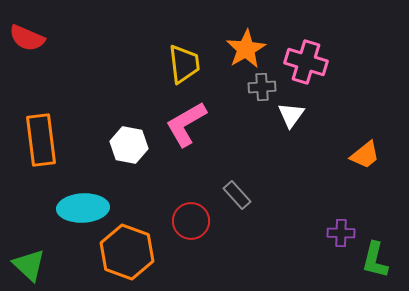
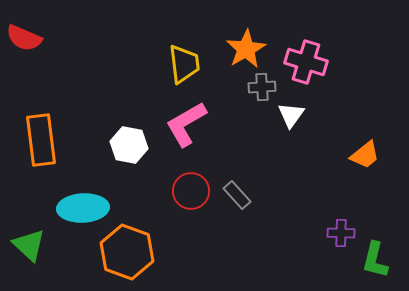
red semicircle: moved 3 px left
red circle: moved 30 px up
green triangle: moved 20 px up
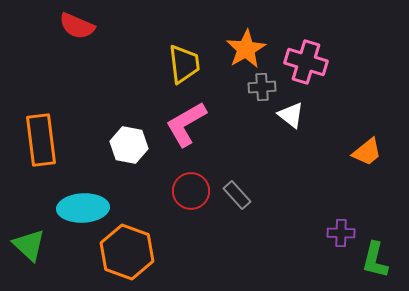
red semicircle: moved 53 px right, 12 px up
white triangle: rotated 28 degrees counterclockwise
orange trapezoid: moved 2 px right, 3 px up
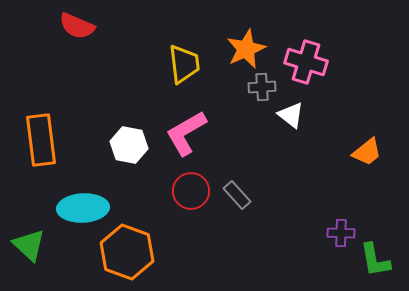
orange star: rotated 6 degrees clockwise
pink L-shape: moved 9 px down
green L-shape: rotated 24 degrees counterclockwise
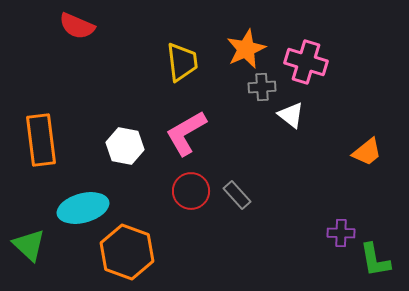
yellow trapezoid: moved 2 px left, 2 px up
white hexagon: moved 4 px left, 1 px down
cyan ellipse: rotated 12 degrees counterclockwise
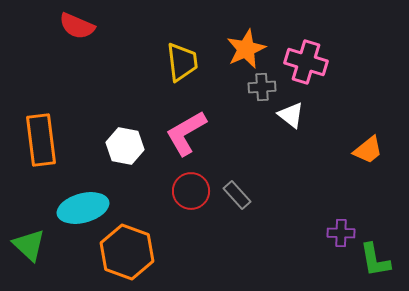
orange trapezoid: moved 1 px right, 2 px up
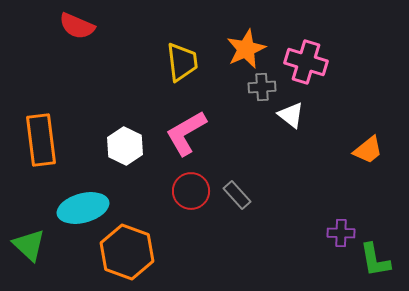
white hexagon: rotated 15 degrees clockwise
